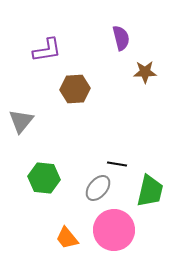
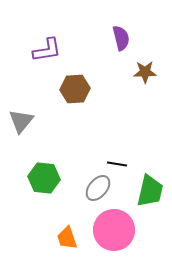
orange trapezoid: rotated 20 degrees clockwise
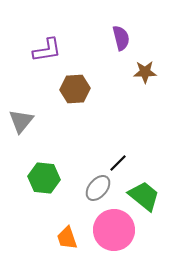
black line: moved 1 px right, 1 px up; rotated 54 degrees counterclockwise
green trapezoid: moved 6 px left, 5 px down; rotated 64 degrees counterclockwise
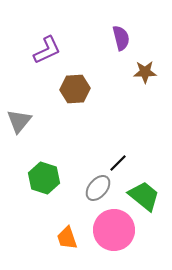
purple L-shape: rotated 16 degrees counterclockwise
gray triangle: moved 2 px left
green hexagon: rotated 12 degrees clockwise
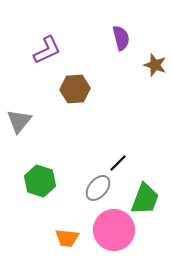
brown star: moved 10 px right, 7 px up; rotated 20 degrees clockwise
green hexagon: moved 4 px left, 3 px down
green trapezoid: moved 1 px right, 3 px down; rotated 72 degrees clockwise
orange trapezoid: rotated 65 degrees counterclockwise
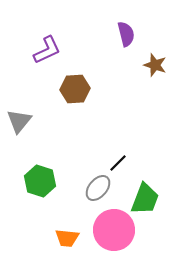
purple semicircle: moved 5 px right, 4 px up
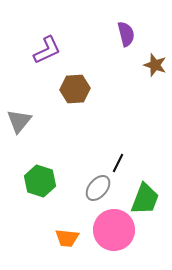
black line: rotated 18 degrees counterclockwise
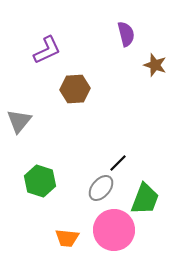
black line: rotated 18 degrees clockwise
gray ellipse: moved 3 px right
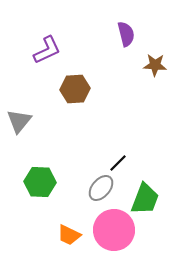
brown star: rotated 15 degrees counterclockwise
green hexagon: moved 1 px down; rotated 16 degrees counterclockwise
orange trapezoid: moved 2 px right, 3 px up; rotated 20 degrees clockwise
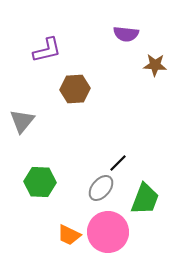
purple semicircle: rotated 110 degrees clockwise
purple L-shape: rotated 12 degrees clockwise
gray triangle: moved 3 px right
pink circle: moved 6 px left, 2 px down
